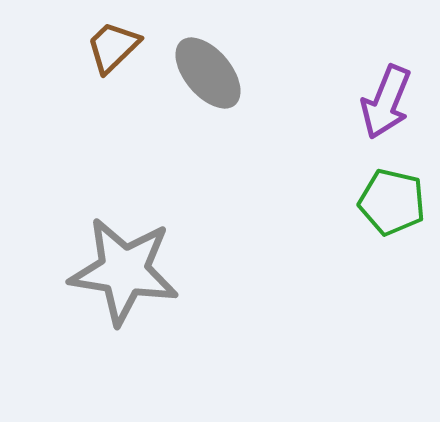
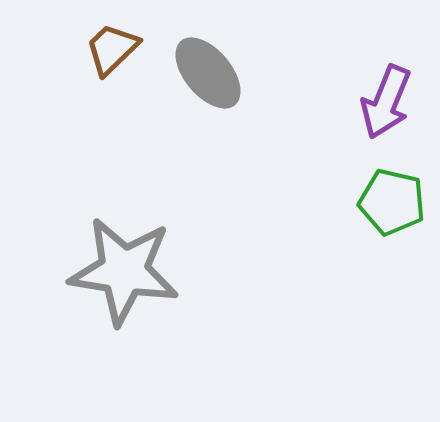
brown trapezoid: moved 1 px left, 2 px down
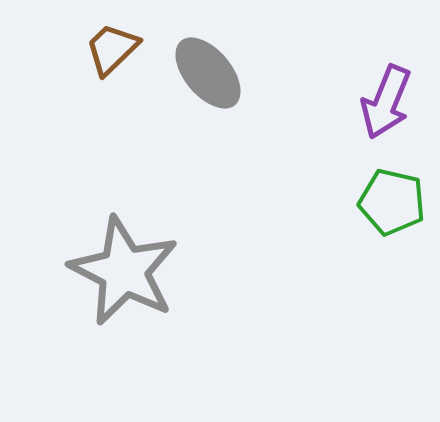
gray star: rotated 18 degrees clockwise
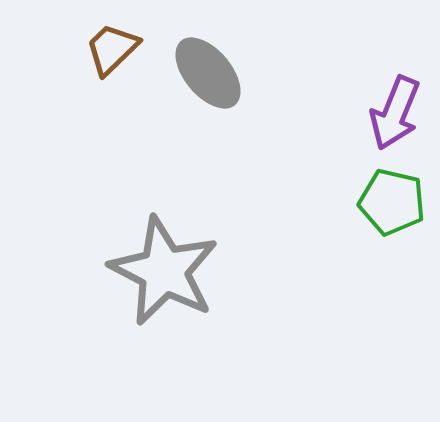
purple arrow: moved 9 px right, 11 px down
gray star: moved 40 px right
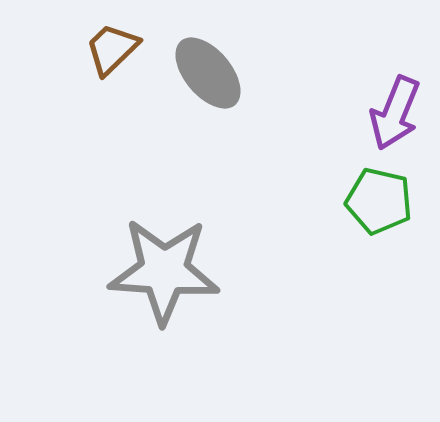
green pentagon: moved 13 px left, 1 px up
gray star: rotated 23 degrees counterclockwise
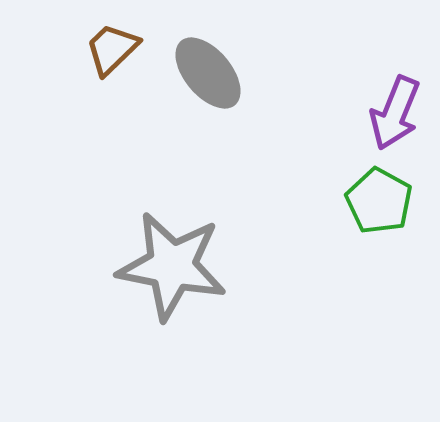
green pentagon: rotated 16 degrees clockwise
gray star: moved 8 px right, 5 px up; rotated 7 degrees clockwise
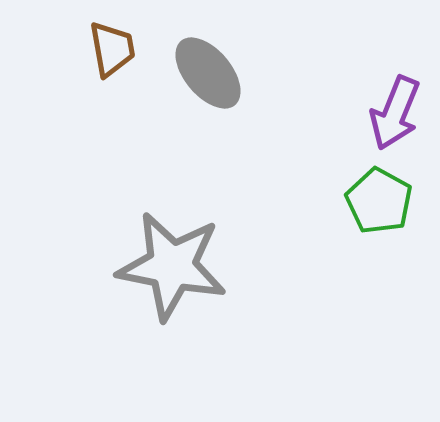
brown trapezoid: rotated 124 degrees clockwise
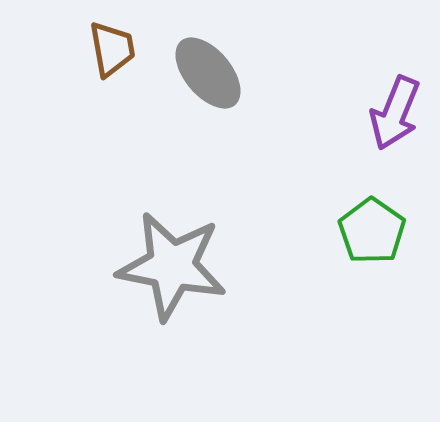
green pentagon: moved 7 px left, 30 px down; rotated 6 degrees clockwise
